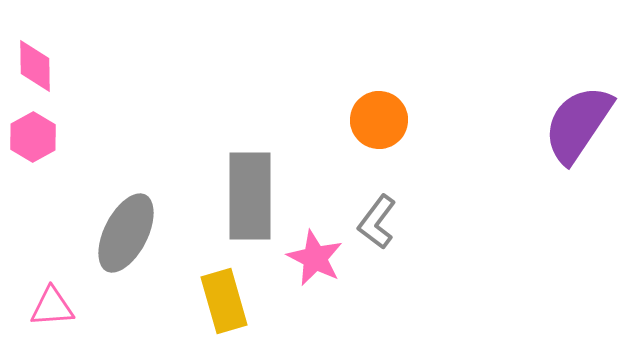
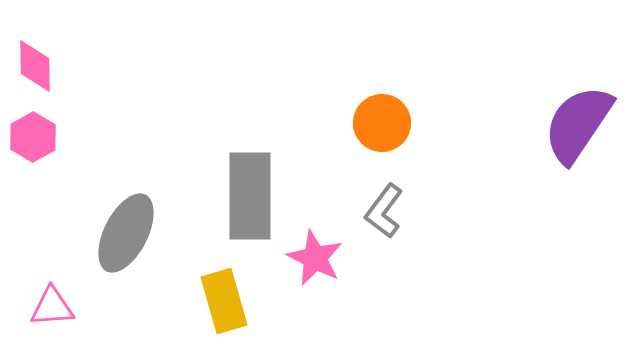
orange circle: moved 3 px right, 3 px down
gray L-shape: moved 7 px right, 11 px up
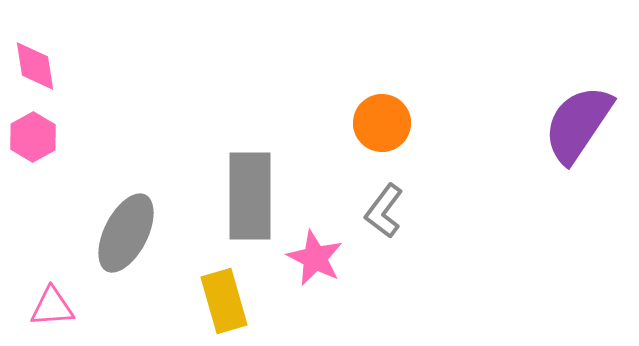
pink diamond: rotated 8 degrees counterclockwise
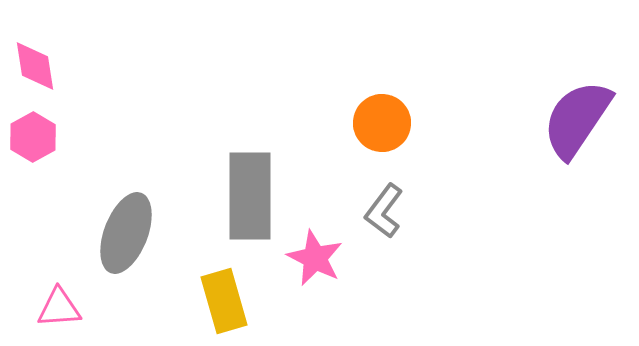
purple semicircle: moved 1 px left, 5 px up
gray ellipse: rotated 6 degrees counterclockwise
pink triangle: moved 7 px right, 1 px down
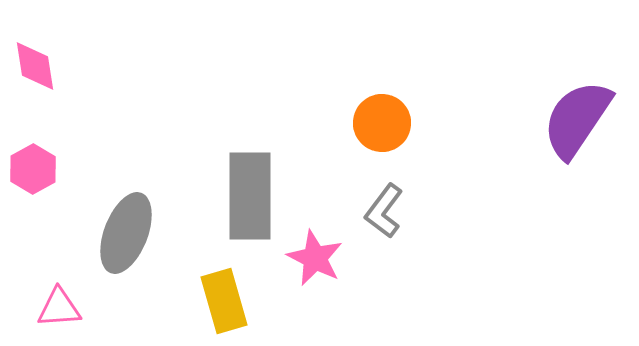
pink hexagon: moved 32 px down
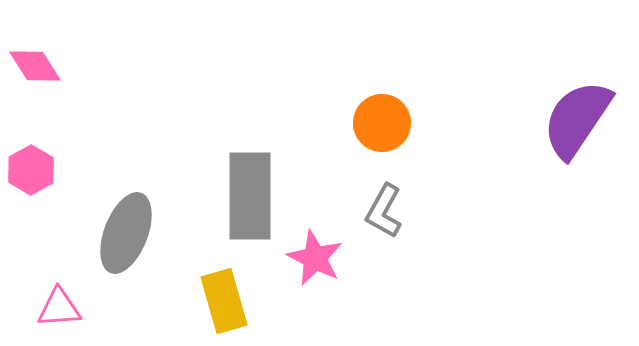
pink diamond: rotated 24 degrees counterclockwise
pink hexagon: moved 2 px left, 1 px down
gray L-shape: rotated 8 degrees counterclockwise
